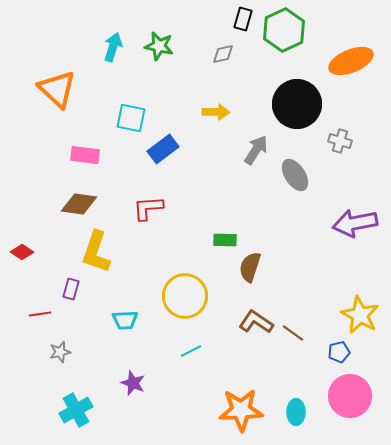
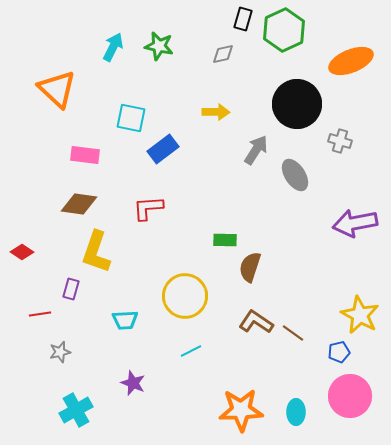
cyan arrow: rotated 8 degrees clockwise
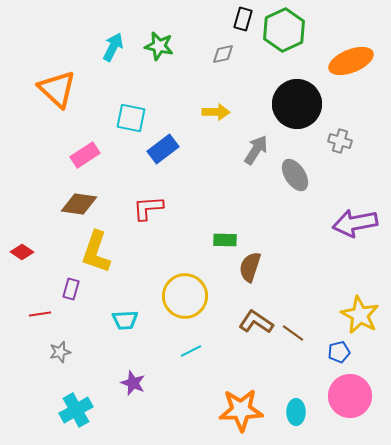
pink rectangle: rotated 40 degrees counterclockwise
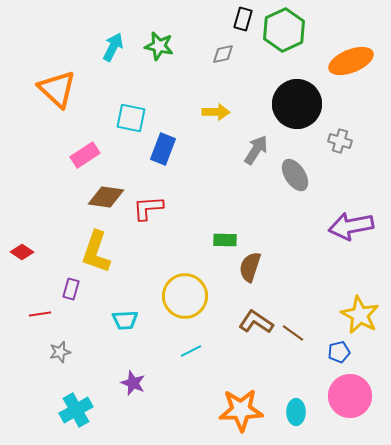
blue rectangle: rotated 32 degrees counterclockwise
brown diamond: moved 27 px right, 7 px up
purple arrow: moved 4 px left, 3 px down
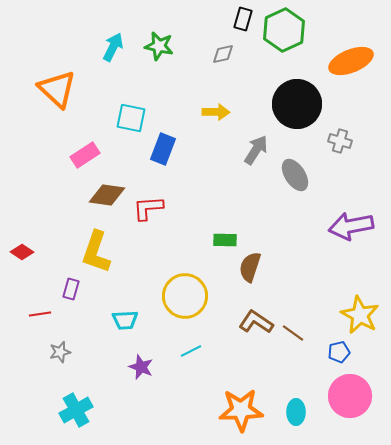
brown diamond: moved 1 px right, 2 px up
purple star: moved 8 px right, 16 px up
